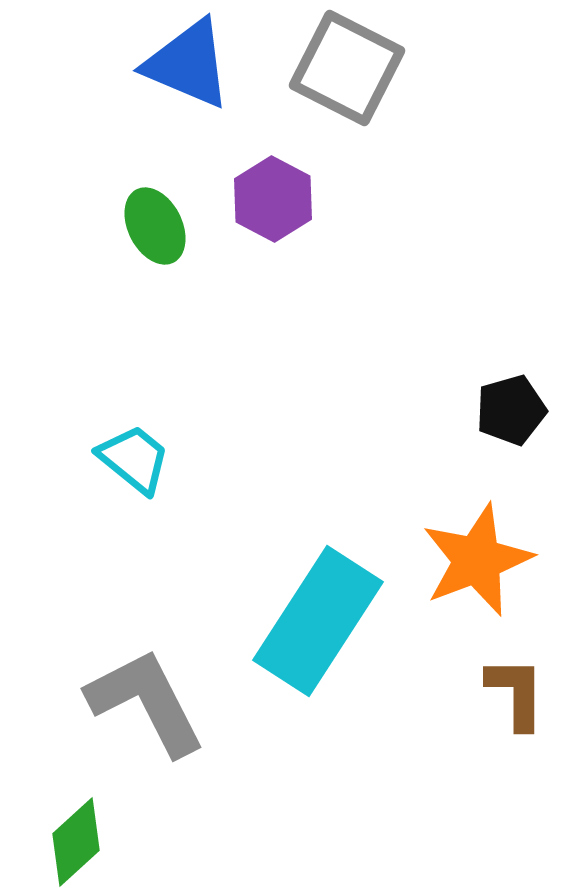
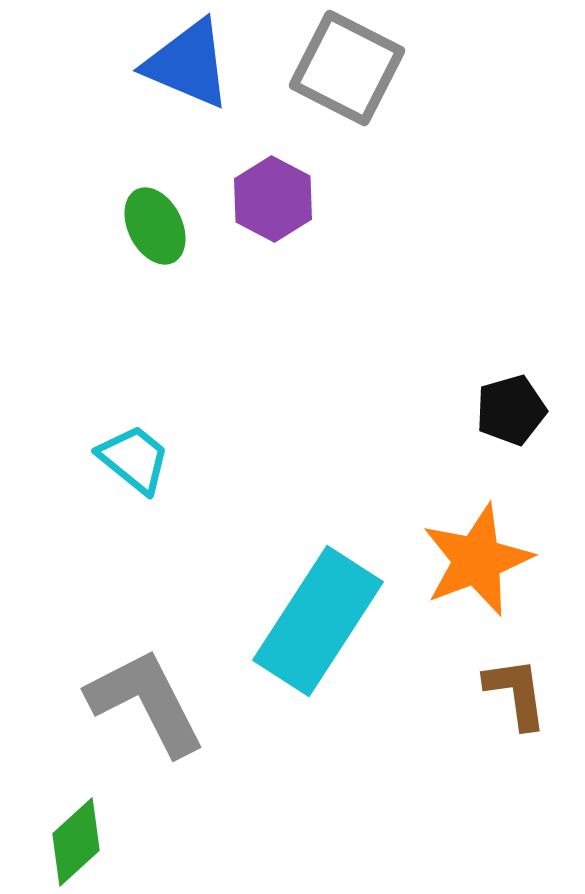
brown L-shape: rotated 8 degrees counterclockwise
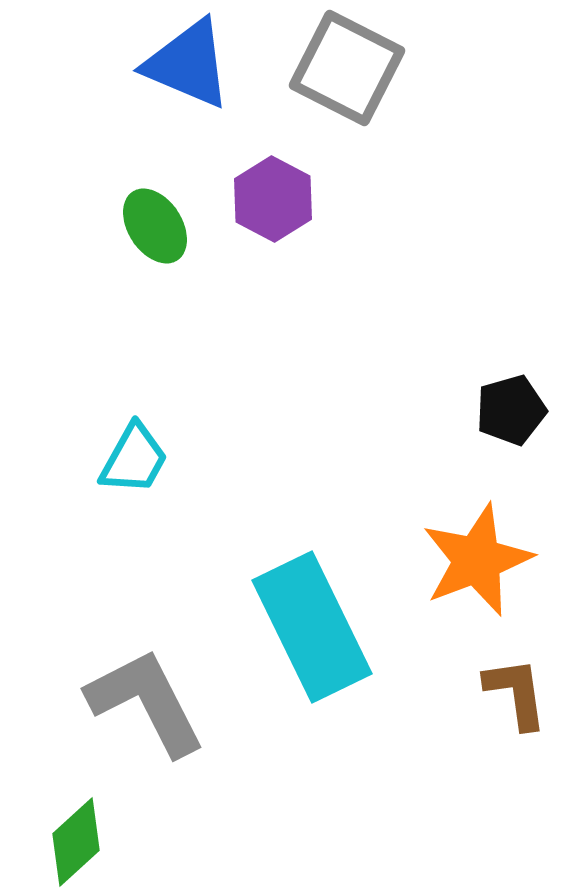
green ellipse: rotated 6 degrees counterclockwise
cyan trapezoid: rotated 80 degrees clockwise
cyan rectangle: moved 6 px left, 6 px down; rotated 59 degrees counterclockwise
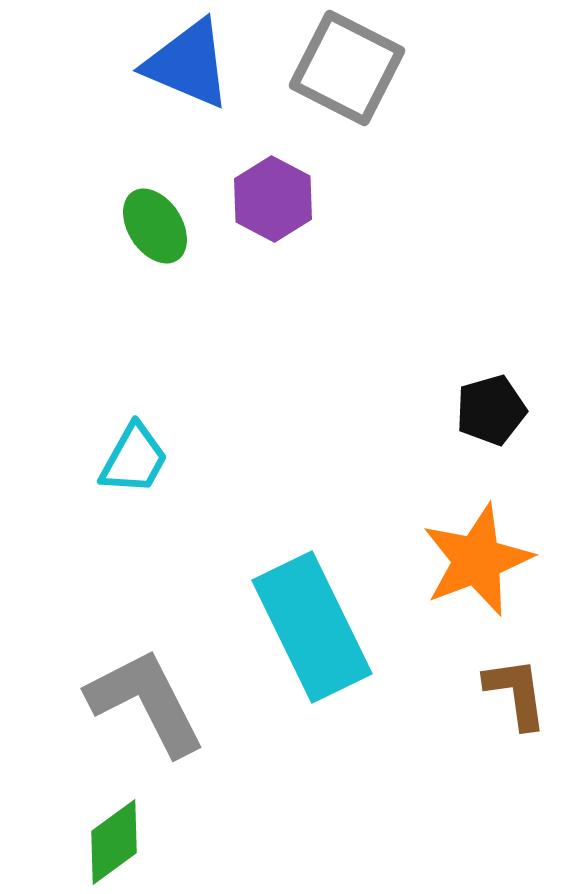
black pentagon: moved 20 px left
green diamond: moved 38 px right; rotated 6 degrees clockwise
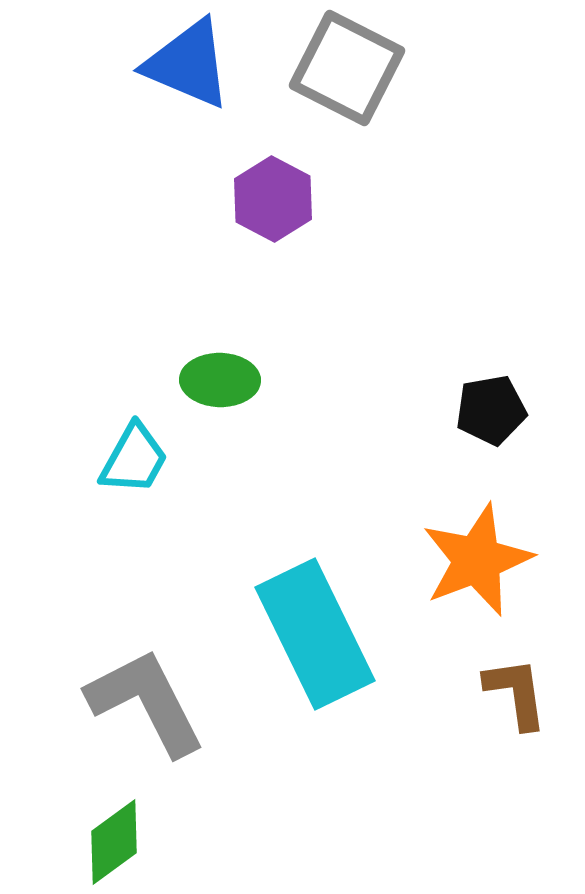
green ellipse: moved 65 px right, 154 px down; rotated 56 degrees counterclockwise
black pentagon: rotated 6 degrees clockwise
cyan rectangle: moved 3 px right, 7 px down
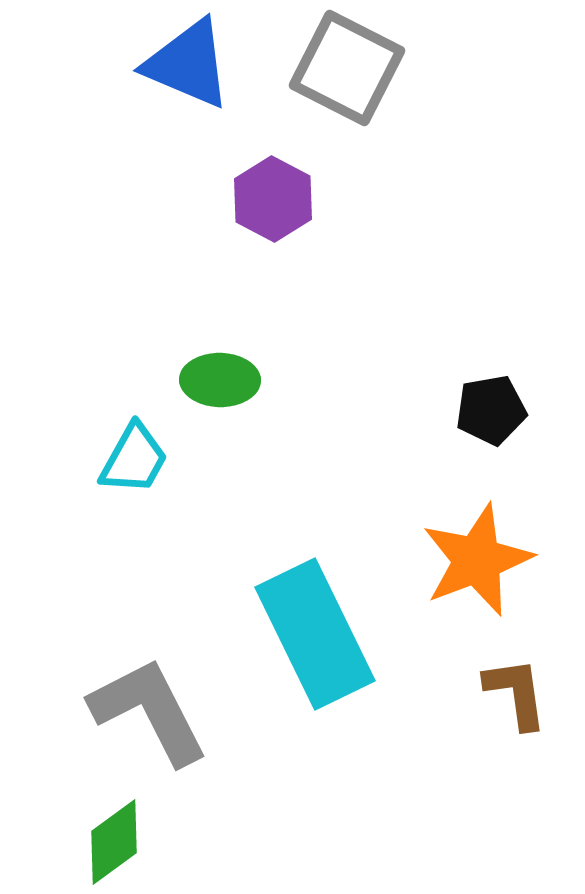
gray L-shape: moved 3 px right, 9 px down
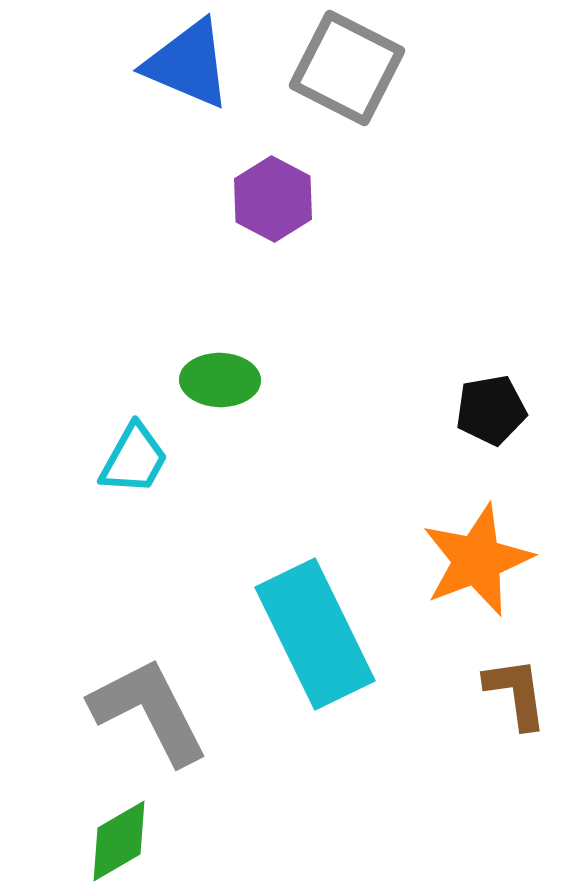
green diamond: moved 5 px right, 1 px up; rotated 6 degrees clockwise
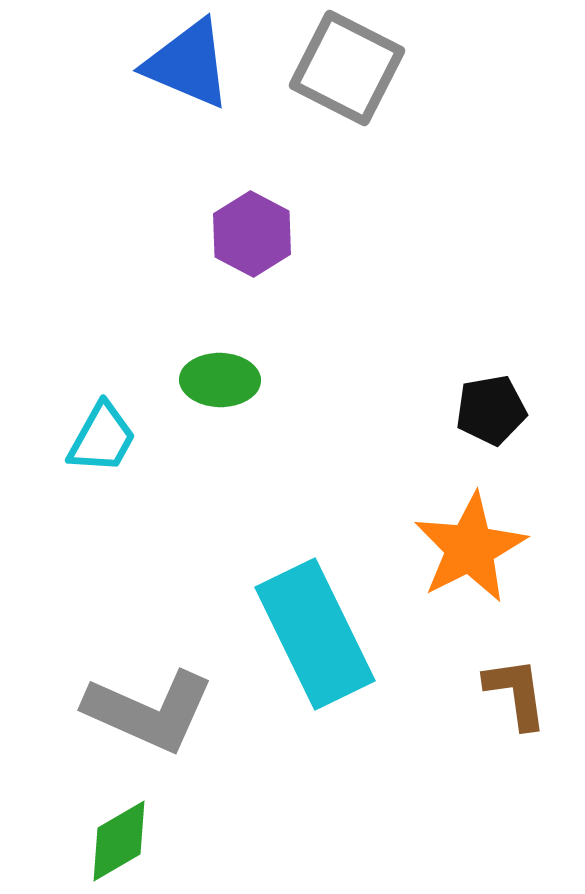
purple hexagon: moved 21 px left, 35 px down
cyan trapezoid: moved 32 px left, 21 px up
orange star: moved 7 px left, 12 px up; rotated 6 degrees counterclockwise
gray L-shape: rotated 141 degrees clockwise
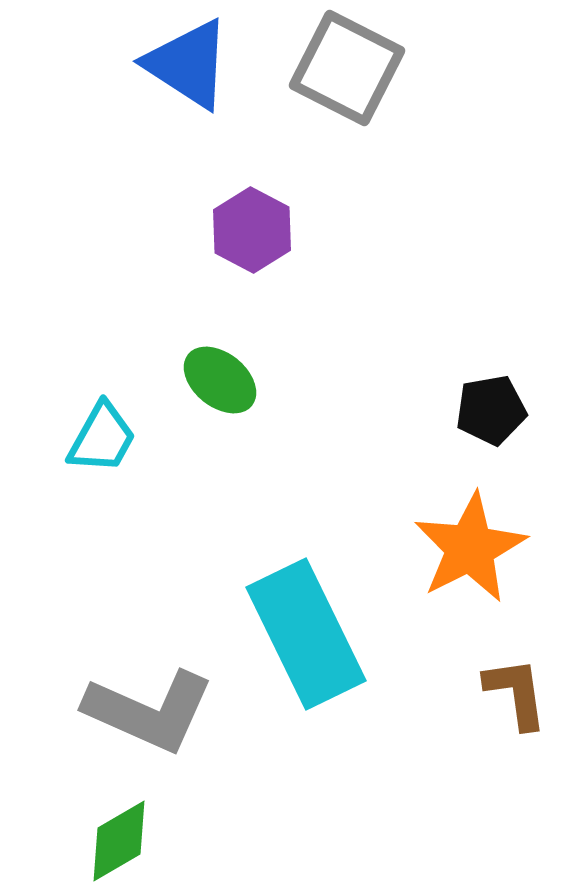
blue triangle: rotated 10 degrees clockwise
purple hexagon: moved 4 px up
green ellipse: rotated 38 degrees clockwise
cyan rectangle: moved 9 px left
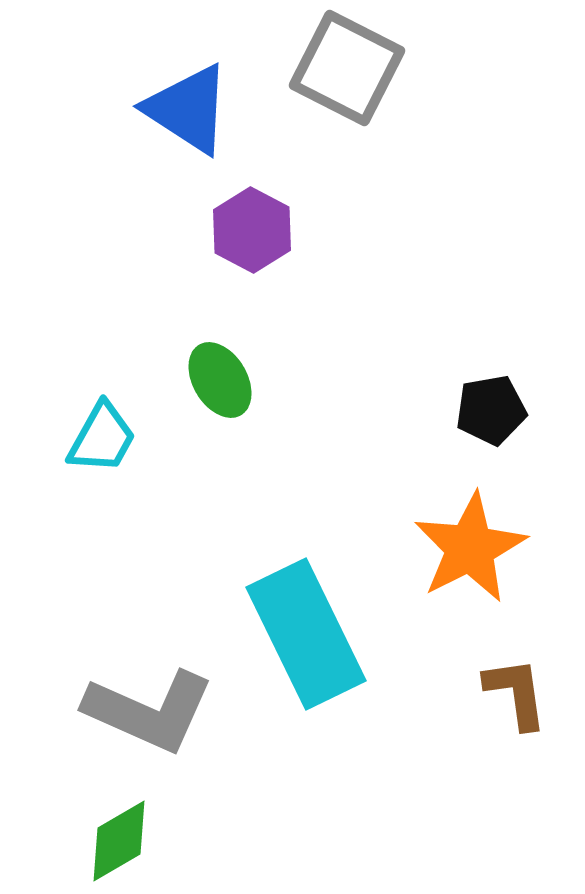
blue triangle: moved 45 px down
green ellipse: rotated 20 degrees clockwise
